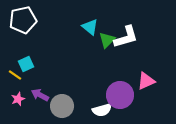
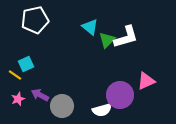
white pentagon: moved 12 px right
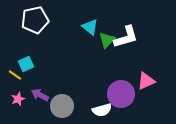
purple circle: moved 1 px right, 1 px up
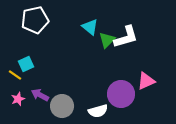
white semicircle: moved 4 px left, 1 px down
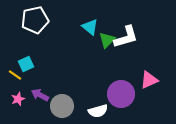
pink triangle: moved 3 px right, 1 px up
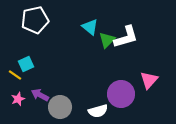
pink triangle: rotated 24 degrees counterclockwise
gray circle: moved 2 px left, 1 px down
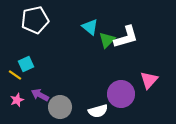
pink star: moved 1 px left, 1 px down
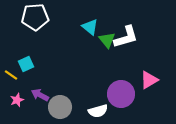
white pentagon: moved 3 px up; rotated 8 degrees clockwise
green triangle: rotated 24 degrees counterclockwise
yellow line: moved 4 px left
pink triangle: rotated 18 degrees clockwise
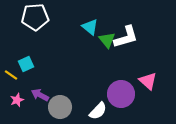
pink triangle: moved 1 px left, 1 px down; rotated 48 degrees counterclockwise
white semicircle: rotated 30 degrees counterclockwise
